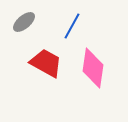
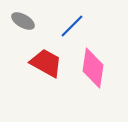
gray ellipse: moved 1 px left, 1 px up; rotated 70 degrees clockwise
blue line: rotated 16 degrees clockwise
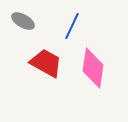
blue line: rotated 20 degrees counterclockwise
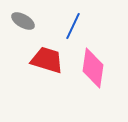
blue line: moved 1 px right
red trapezoid: moved 1 px right, 3 px up; rotated 12 degrees counterclockwise
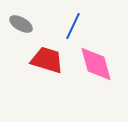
gray ellipse: moved 2 px left, 3 px down
pink diamond: moved 3 px right, 4 px up; rotated 24 degrees counterclockwise
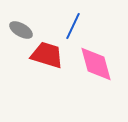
gray ellipse: moved 6 px down
red trapezoid: moved 5 px up
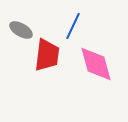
red trapezoid: rotated 80 degrees clockwise
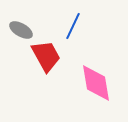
red trapezoid: moved 1 px left, 1 px down; rotated 36 degrees counterclockwise
pink diamond: moved 19 px down; rotated 6 degrees clockwise
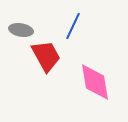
gray ellipse: rotated 20 degrees counterclockwise
pink diamond: moved 1 px left, 1 px up
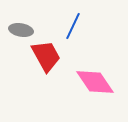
pink diamond: rotated 24 degrees counterclockwise
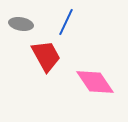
blue line: moved 7 px left, 4 px up
gray ellipse: moved 6 px up
